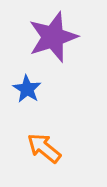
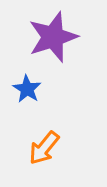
orange arrow: rotated 90 degrees counterclockwise
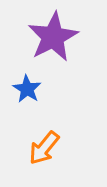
purple star: rotated 9 degrees counterclockwise
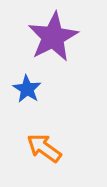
orange arrow: rotated 87 degrees clockwise
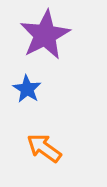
purple star: moved 8 px left, 2 px up
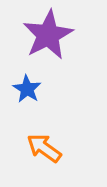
purple star: moved 3 px right
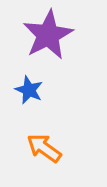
blue star: moved 2 px right, 1 px down; rotated 8 degrees counterclockwise
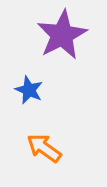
purple star: moved 14 px right
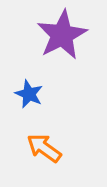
blue star: moved 4 px down
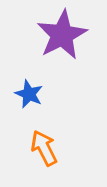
orange arrow: rotated 27 degrees clockwise
